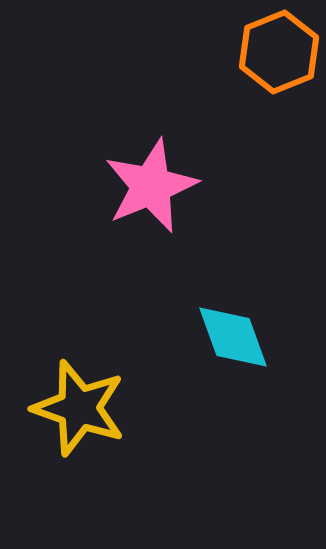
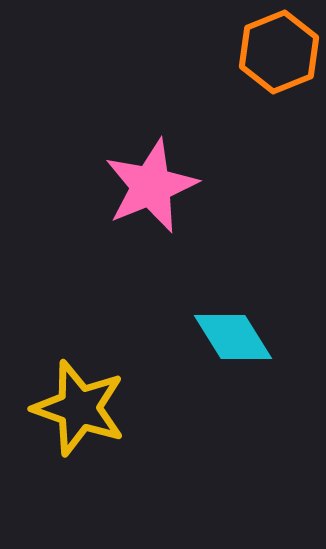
cyan diamond: rotated 12 degrees counterclockwise
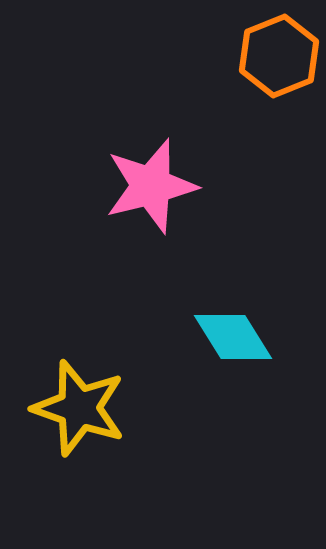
orange hexagon: moved 4 px down
pink star: rotated 8 degrees clockwise
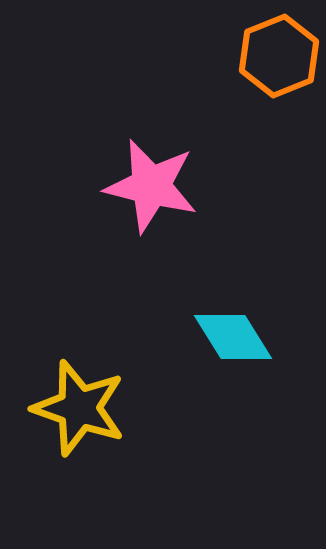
pink star: rotated 28 degrees clockwise
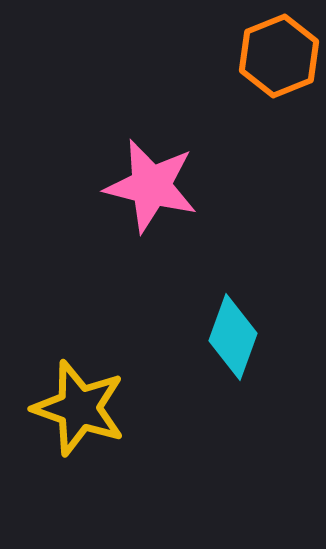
cyan diamond: rotated 52 degrees clockwise
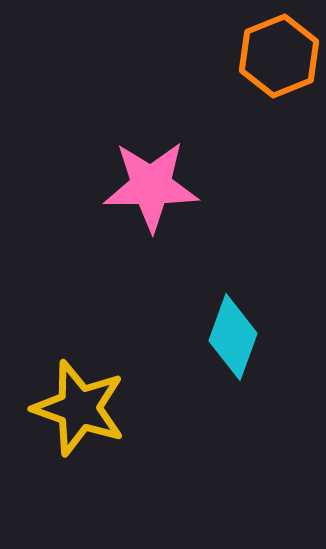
pink star: rotated 14 degrees counterclockwise
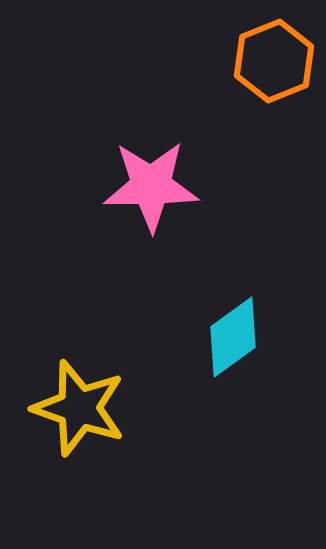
orange hexagon: moved 5 px left, 5 px down
cyan diamond: rotated 34 degrees clockwise
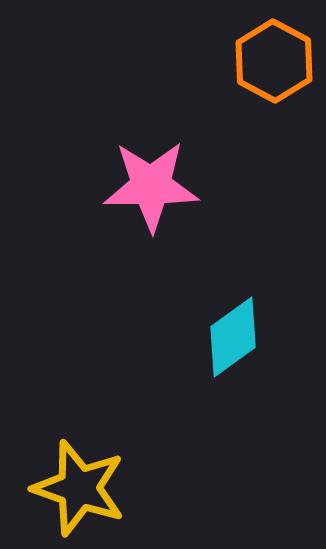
orange hexagon: rotated 10 degrees counterclockwise
yellow star: moved 80 px down
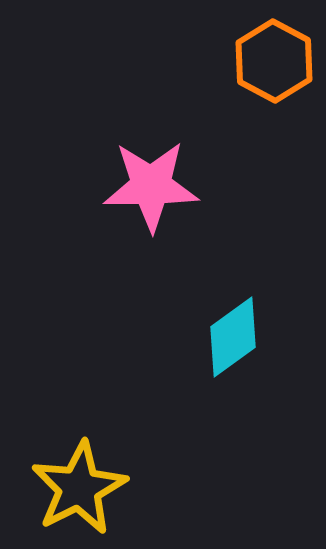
yellow star: rotated 26 degrees clockwise
